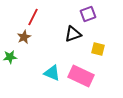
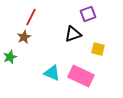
red line: moved 2 px left
green star: rotated 16 degrees counterclockwise
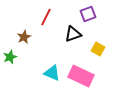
red line: moved 15 px right
yellow square: rotated 16 degrees clockwise
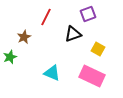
pink rectangle: moved 11 px right
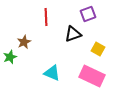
red line: rotated 30 degrees counterclockwise
brown star: moved 5 px down
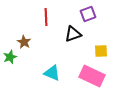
brown star: rotated 16 degrees counterclockwise
yellow square: moved 3 px right, 2 px down; rotated 32 degrees counterclockwise
